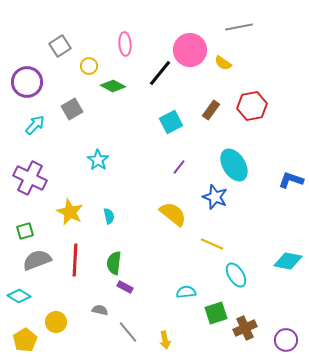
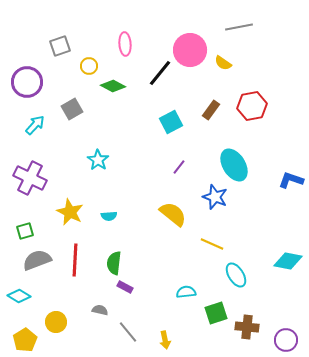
gray square at (60, 46): rotated 15 degrees clockwise
cyan semicircle at (109, 216): rotated 98 degrees clockwise
brown cross at (245, 328): moved 2 px right, 1 px up; rotated 30 degrees clockwise
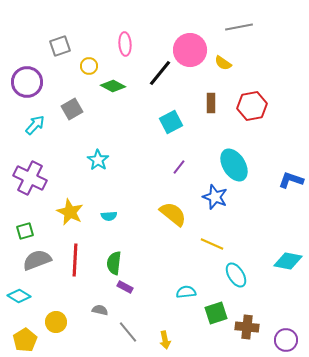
brown rectangle at (211, 110): moved 7 px up; rotated 36 degrees counterclockwise
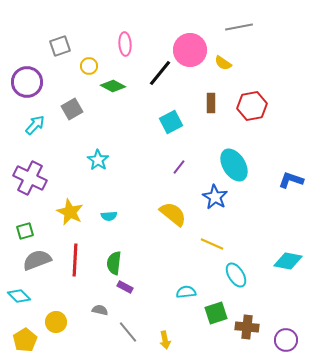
blue star at (215, 197): rotated 10 degrees clockwise
cyan diamond at (19, 296): rotated 15 degrees clockwise
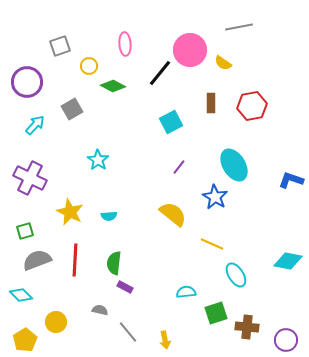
cyan diamond at (19, 296): moved 2 px right, 1 px up
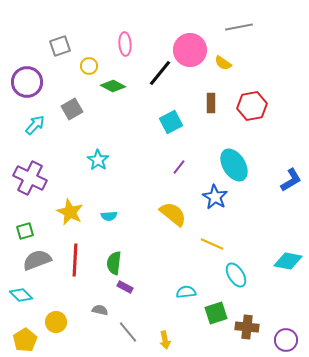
blue L-shape at (291, 180): rotated 130 degrees clockwise
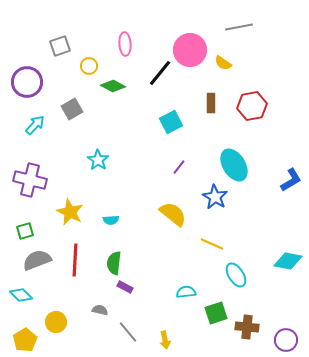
purple cross at (30, 178): moved 2 px down; rotated 12 degrees counterclockwise
cyan semicircle at (109, 216): moved 2 px right, 4 px down
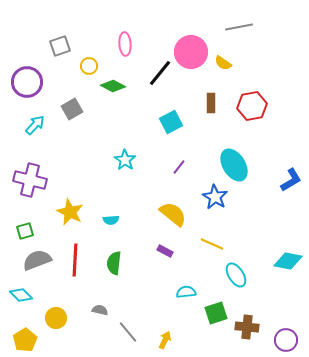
pink circle at (190, 50): moved 1 px right, 2 px down
cyan star at (98, 160): moved 27 px right
purple rectangle at (125, 287): moved 40 px right, 36 px up
yellow circle at (56, 322): moved 4 px up
yellow arrow at (165, 340): rotated 144 degrees counterclockwise
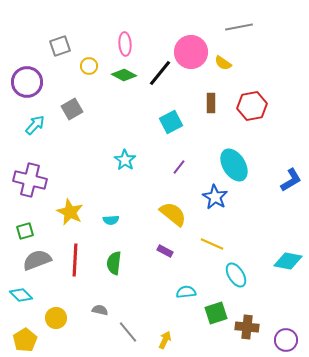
green diamond at (113, 86): moved 11 px right, 11 px up
